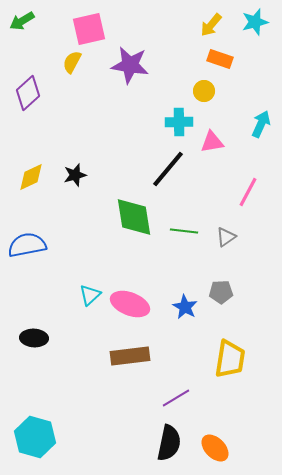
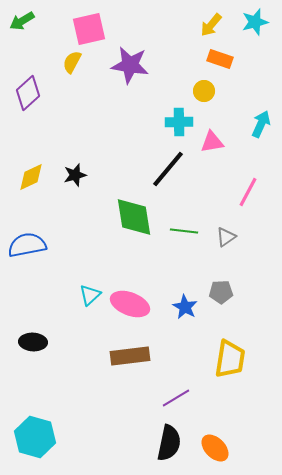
black ellipse: moved 1 px left, 4 px down
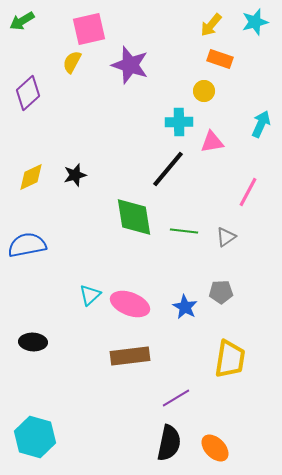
purple star: rotated 9 degrees clockwise
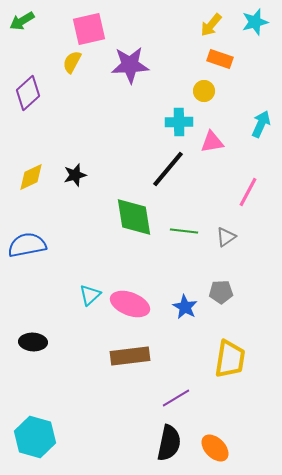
purple star: rotated 21 degrees counterclockwise
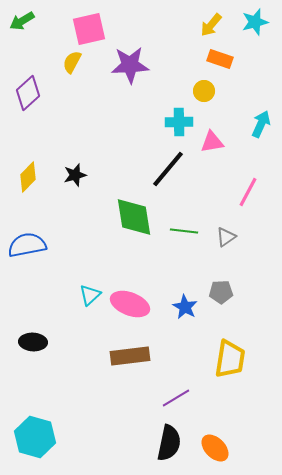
yellow diamond: moved 3 px left; rotated 20 degrees counterclockwise
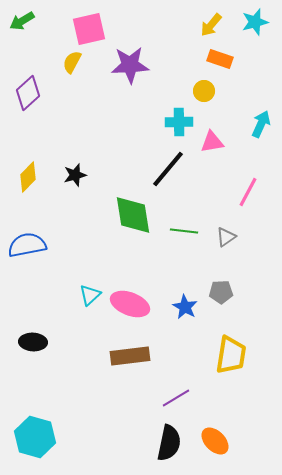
green diamond: moved 1 px left, 2 px up
yellow trapezoid: moved 1 px right, 4 px up
orange ellipse: moved 7 px up
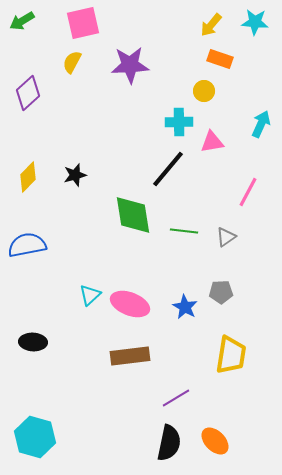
cyan star: rotated 20 degrees clockwise
pink square: moved 6 px left, 6 px up
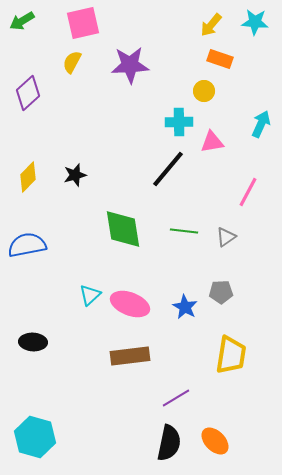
green diamond: moved 10 px left, 14 px down
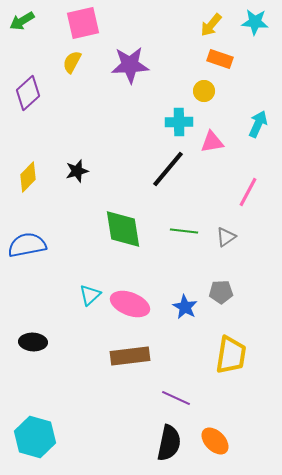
cyan arrow: moved 3 px left
black star: moved 2 px right, 4 px up
purple line: rotated 56 degrees clockwise
